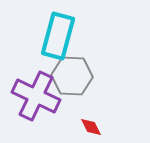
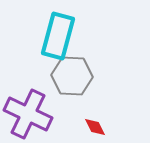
purple cross: moved 8 px left, 18 px down
red diamond: moved 4 px right
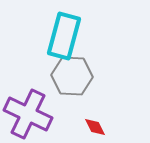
cyan rectangle: moved 6 px right
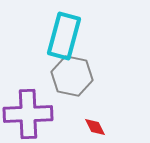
gray hexagon: rotated 9 degrees clockwise
purple cross: rotated 27 degrees counterclockwise
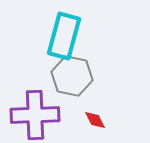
purple cross: moved 7 px right, 1 px down
red diamond: moved 7 px up
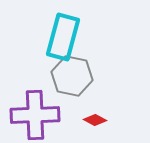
cyan rectangle: moved 1 px left, 1 px down
red diamond: rotated 35 degrees counterclockwise
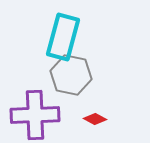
gray hexagon: moved 1 px left, 1 px up
red diamond: moved 1 px up
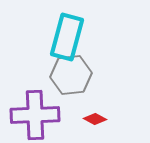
cyan rectangle: moved 4 px right
gray hexagon: rotated 18 degrees counterclockwise
